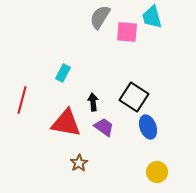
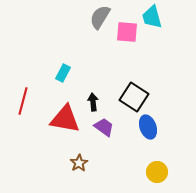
red line: moved 1 px right, 1 px down
red triangle: moved 1 px left, 4 px up
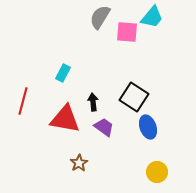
cyan trapezoid: rotated 125 degrees counterclockwise
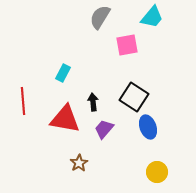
pink square: moved 13 px down; rotated 15 degrees counterclockwise
red line: rotated 20 degrees counterclockwise
purple trapezoid: moved 2 px down; rotated 85 degrees counterclockwise
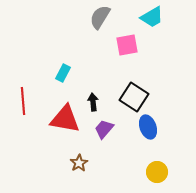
cyan trapezoid: rotated 20 degrees clockwise
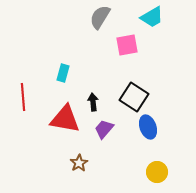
cyan rectangle: rotated 12 degrees counterclockwise
red line: moved 4 px up
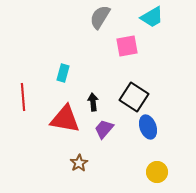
pink square: moved 1 px down
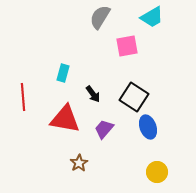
black arrow: moved 8 px up; rotated 150 degrees clockwise
